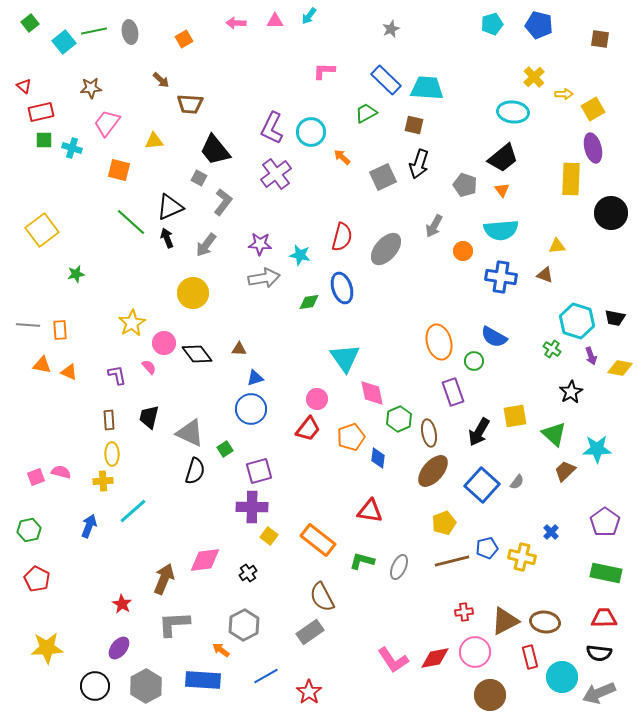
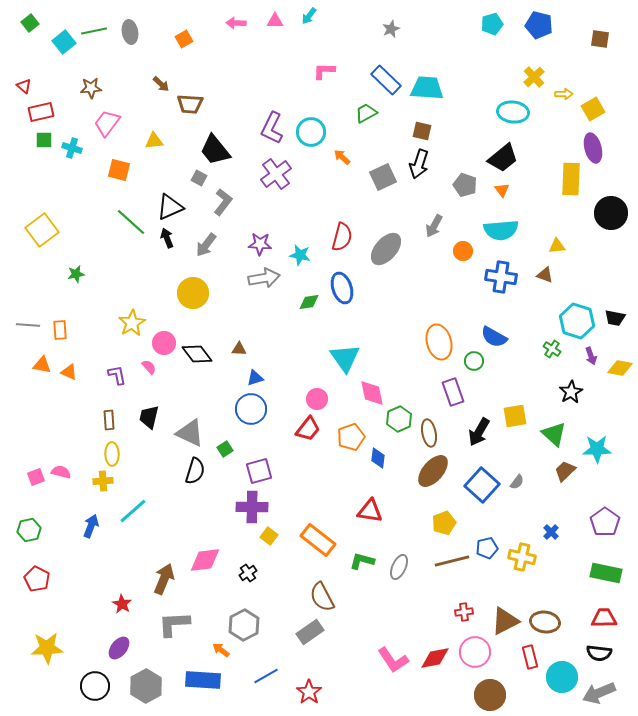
brown arrow at (161, 80): moved 4 px down
brown square at (414, 125): moved 8 px right, 6 px down
blue arrow at (89, 526): moved 2 px right
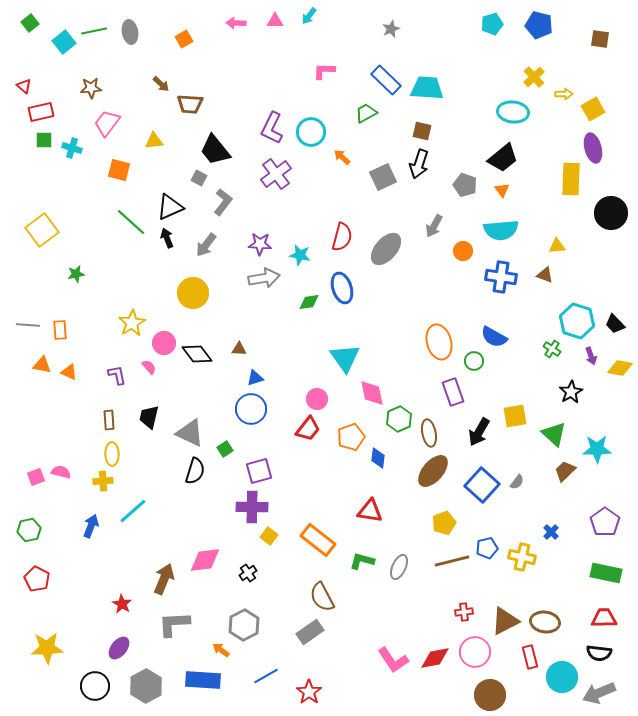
black trapezoid at (615, 318): moved 6 px down; rotated 35 degrees clockwise
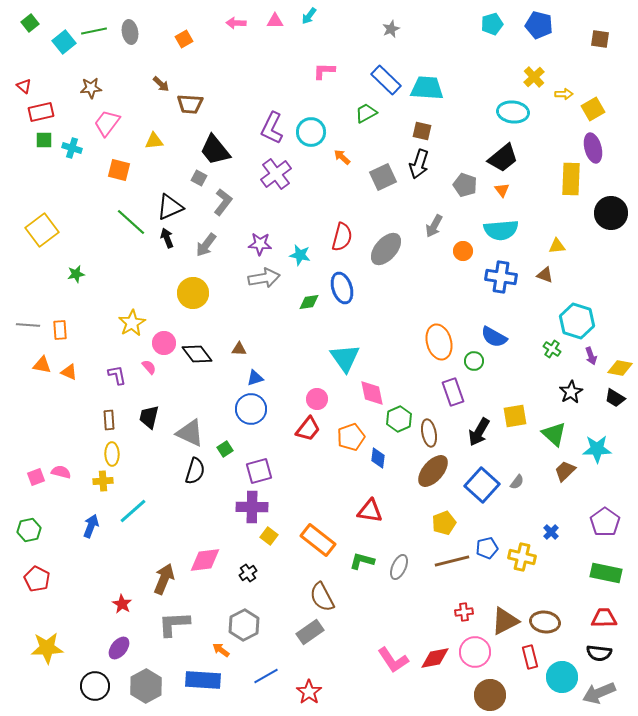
black trapezoid at (615, 324): moved 74 px down; rotated 15 degrees counterclockwise
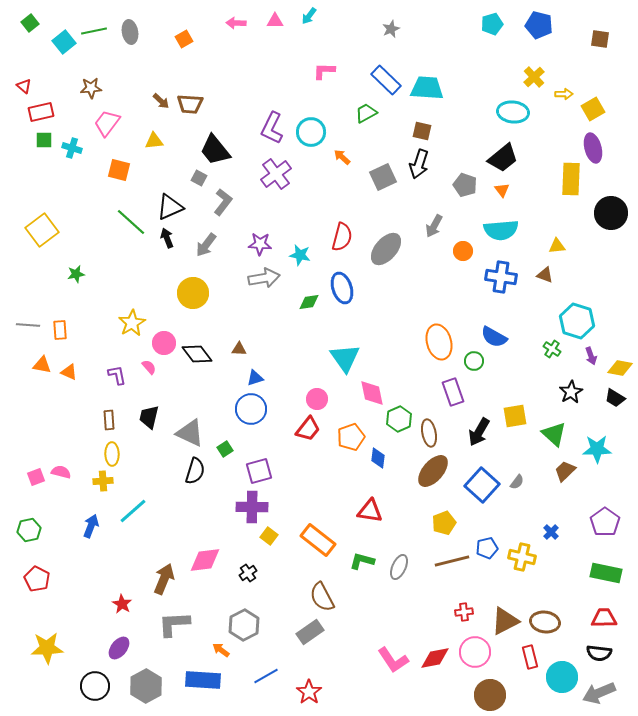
brown arrow at (161, 84): moved 17 px down
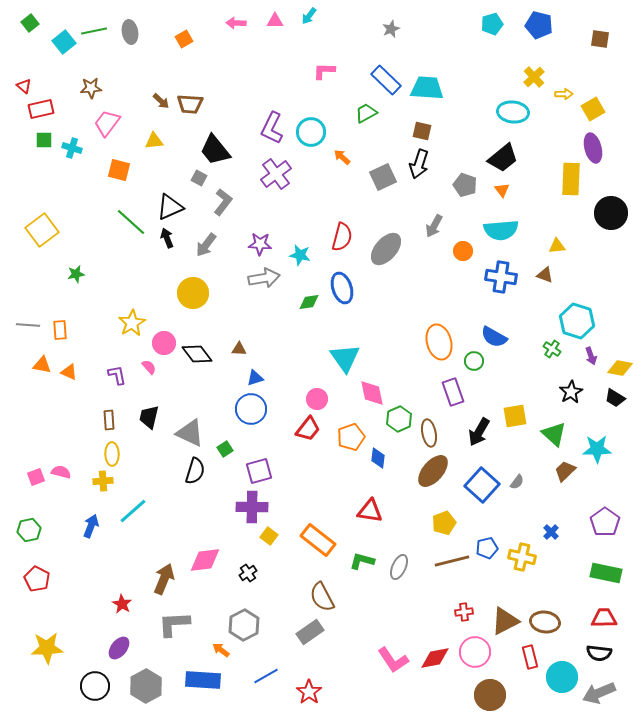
red rectangle at (41, 112): moved 3 px up
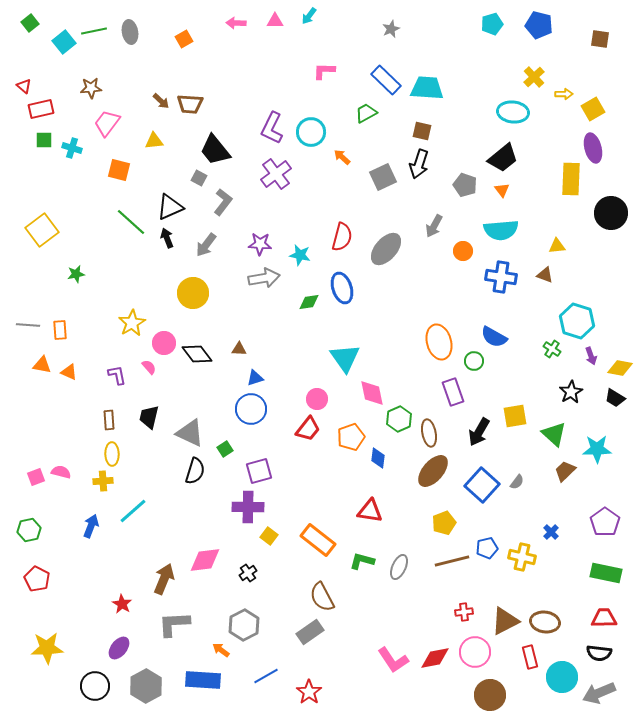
purple cross at (252, 507): moved 4 px left
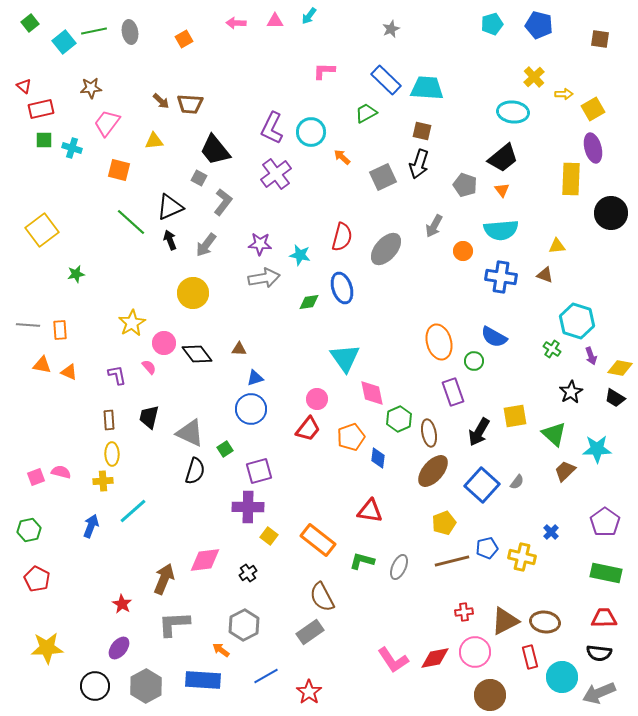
black arrow at (167, 238): moved 3 px right, 2 px down
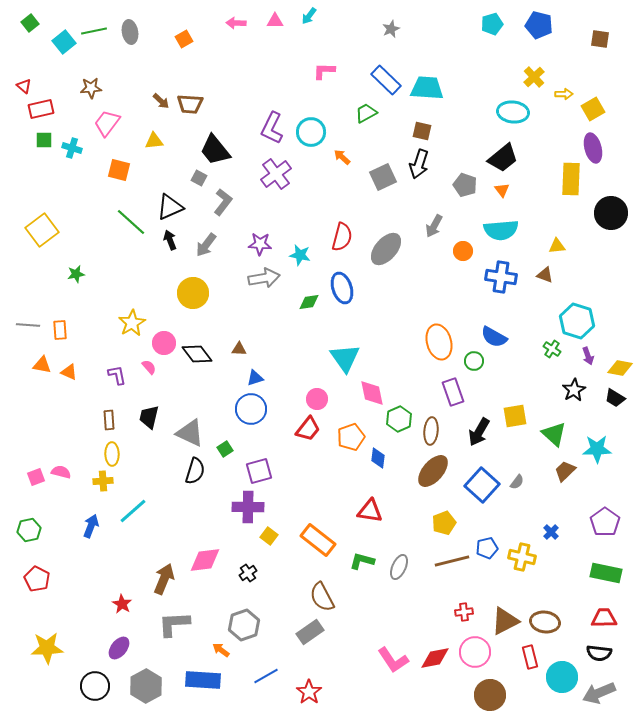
purple arrow at (591, 356): moved 3 px left
black star at (571, 392): moved 3 px right, 2 px up
brown ellipse at (429, 433): moved 2 px right, 2 px up; rotated 16 degrees clockwise
gray hexagon at (244, 625): rotated 8 degrees clockwise
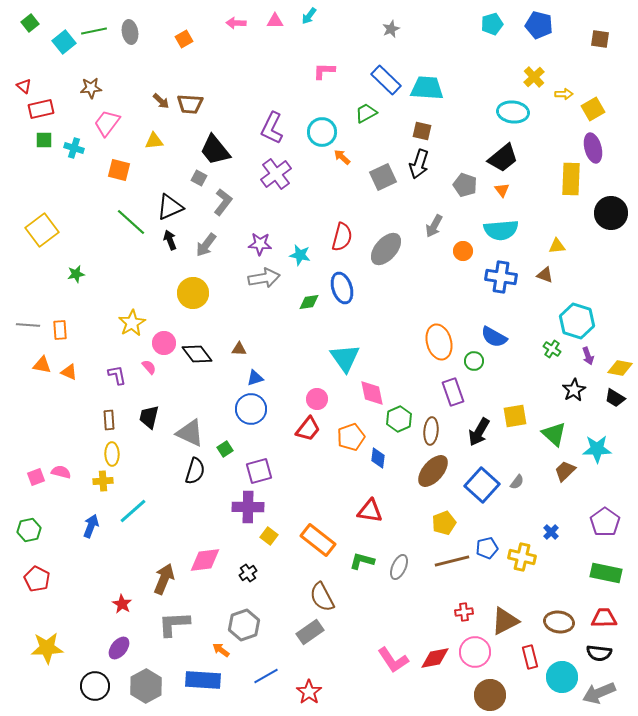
cyan circle at (311, 132): moved 11 px right
cyan cross at (72, 148): moved 2 px right
brown ellipse at (545, 622): moved 14 px right
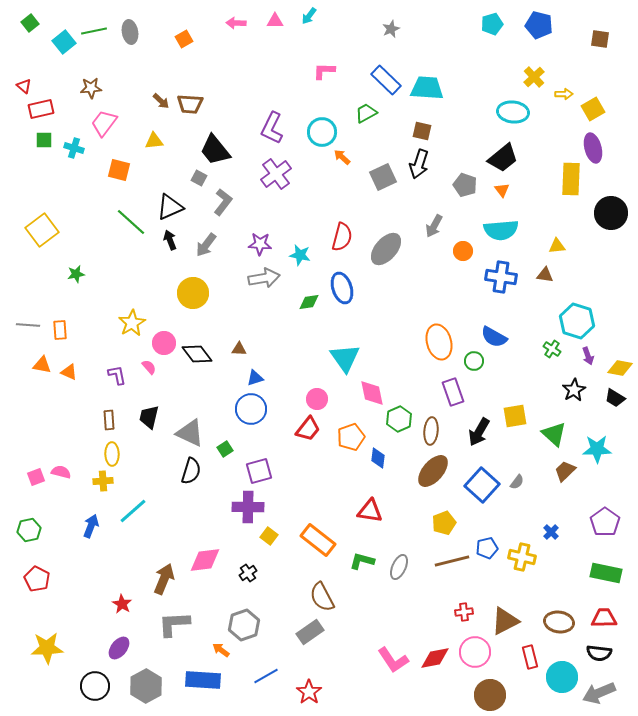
pink trapezoid at (107, 123): moved 3 px left
brown triangle at (545, 275): rotated 12 degrees counterclockwise
black semicircle at (195, 471): moved 4 px left
